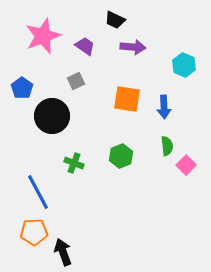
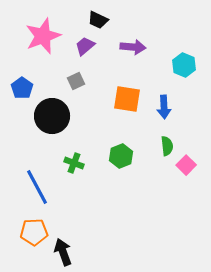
black trapezoid: moved 17 px left
purple trapezoid: rotated 75 degrees counterclockwise
blue line: moved 1 px left, 5 px up
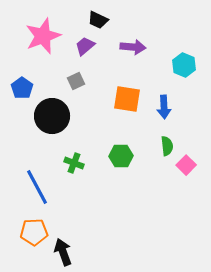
green hexagon: rotated 20 degrees clockwise
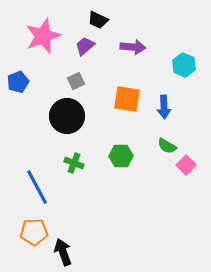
blue pentagon: moved 4 px left, 6 px up; rotated 15 degrees clockwise
black circle: moved 15 px right
green semicircle: rotated 126 degrees clockwise
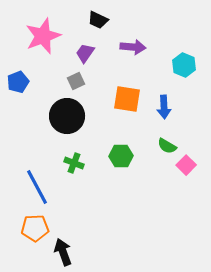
purple trapezoid: moved 7 px down; rotated 15 degrees counterclockwise
orange pentagon: moved 1 px right, 4 px up
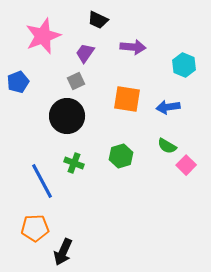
blue arrow: moved 4 px right; rotated 85 degrees clockwise
green hexagon: rotated 15 degrees counterclockwise
blue line: moved 5 px right, 6 px up
black arrow: rotated 136 degrees counterclockwise
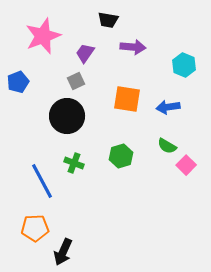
black trapezoid: moved 10 px right; rotated 15 degrees counterclockwise
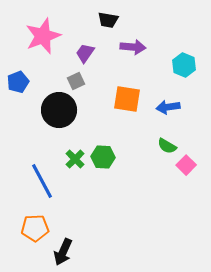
black circle: moved 8 px left, 6 px up
green hexagon: moved 18 px left, 1 px down; rotated 20 degrees clockwise
green cross: moved 1 px right, 4 px up; rotated 24 degrees clockwise
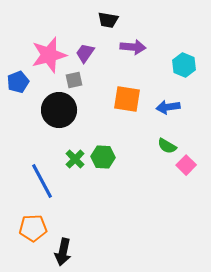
pink star: moved 6 px right, 19 px down; rotated 6 degrees clockwise
gray square: moved 2 px left, 1 px up; rotated 12 degrees clockwise
orange pentagon: moved 2 px left
black arrow: rotated 12 degrees counterclockwise
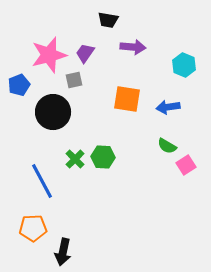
blue pentagon: moved 1 px right, 3 px down
black circle: moved 6 px left, 2 px down
pink square: rotated 12 degrees clockwise
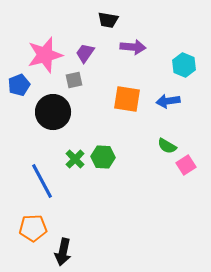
pink star: moved 4 px left
blue arrow: moved 6 px up
